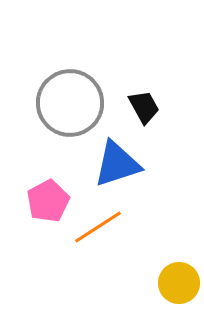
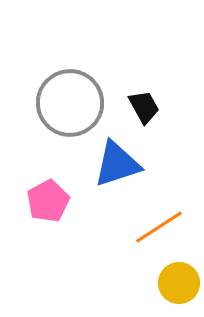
orange line: moved 61 px right
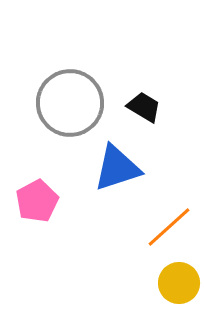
black trapezoid: rotated 30 degrees counterclockwise
blue triangle: moved 4 px down
pink pentagon: moved 11 px left
orange line: moved 10 px right; rotated 9 degrees counterclockwise
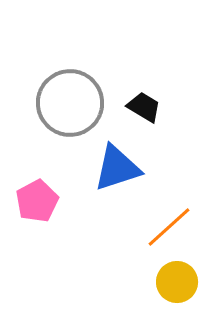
yellow circle: moved 2 px left, 1 px up
